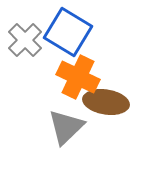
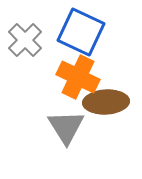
blue square: moved 13 px right; rotated 6 degrees counterclockwise
brown ellipse: rotated 12 degrees counterclockwise
gray triangle: rotated 18 degrees counterclockwise
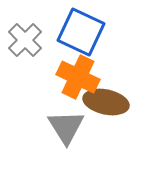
brown ellipse: rotated 15 degrees clockwise
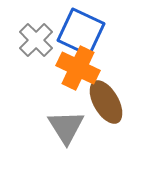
gray cross: moved 11 px right
orange cross: moved 9 px up
brown ellipse: rotated 48 degrees clockwise
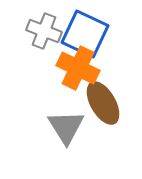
blue square: moved 4 px right, 2 px down
gray cross: moved 8 px right, 9 px up; rotated 24 degrees counterclockwise
brown ellipse: moved 3 px left, 1 px down
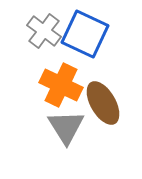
gray cross: rotated 16 degrees clockwise
orange cross: moved 17 px left, 17 px down
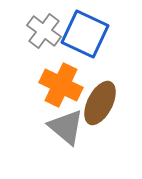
brown ellipse: moved 3 px left; rotated 57 degrees clockwise
gray triangle: rotated 18 degrees counterclockwise
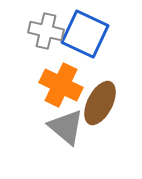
gray cross: moved 2 px right; rotated 24 degrees counterclockwise
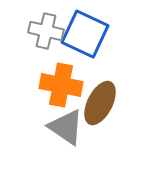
orange cross: rotated 15 degrees counterclockwise
gray triangle: rotated 6 degrees counterclockwise
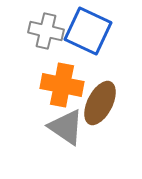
blue square: moved 3 px right, 3 px up
orange cross: moved 1 px right
